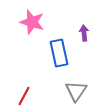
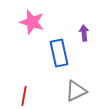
gray triangle: rotated 30 degrees clockwise
red line: rotated 18 degrees counterclockwise
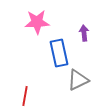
pink star: moved 5 px right; rotated 20 degrees counterclockwise
gray triangle: moved 2 px right, 11 px up
red line: moved 1 px right
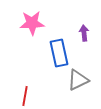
pink star: moved 5 px left, 1 px down
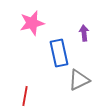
pink star: rotated 10 degrees counterclockwise
gray triangle: moved 1 px right
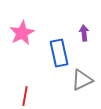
pink star: moved 10 px left, 10 px down; rotated 15 degrees counterclockwise
gray triangle: moved 3 px right
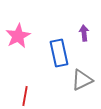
pink star: moved 4 px left, 3 px down
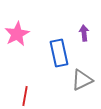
pink star: moved 1 px left, 2 px up
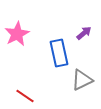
purple arrow: rotated 56 degrees clockwise
red line: rotated 66 degrees counterclockwise
